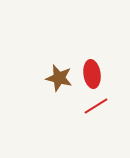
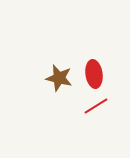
red ellipse: moved 2 px right
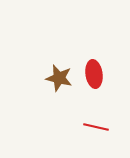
red line: moved 21 px down; rotated 45 degrees clockwise
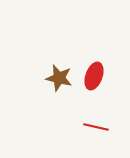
red ellipse: moved 2 px down; rotated 28 degrees clockwise
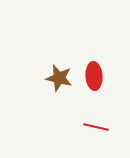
red ellipse: rotated 24 degrees counterclockwise
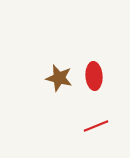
red line: moved 1 px up; rotated 35 degrees counterclockwise
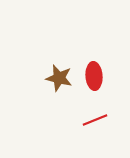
red line: moved 1 px left, 6 px up
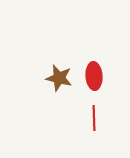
red line: moved 1 px left, 2 px up; rotated 70 degrees counterclockwise
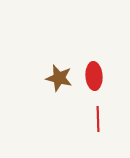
red line: moved 4 px right, 1 px down
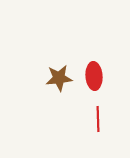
brown star: rotated 20 degrees counterclockwise
